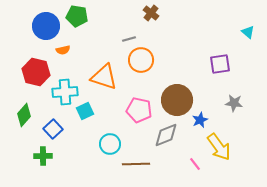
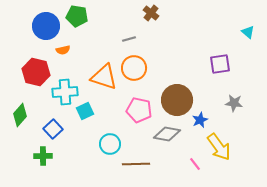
orange circle: moved 7 px left, 8 px down
green diamond: moved 4 px left
gray diamond: moved 1 px right, 1 px up; rotated 32 degrees clockwise
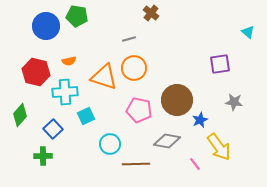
orange semicircle: moved 6 px right, 11 px down
gray star: moved 1 px up
cyan square: moved 1 px right, 5 px down
gray diamond: moved 7 px down
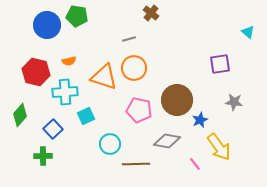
blue circle: moved 1 px right, 1 px up
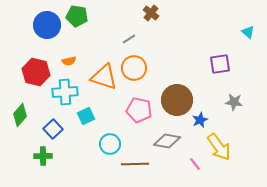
gray line: rotated 16 degrees counterclockwise
brown line: moved 1 px left
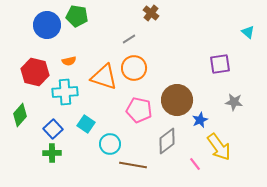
red hexagon: moved 1 px left
cyan square: moved 8 px down; rotated 30 degrees counterclockwise
gray diamond: rotated 48 degrees counterclockwise
green cross: moved 9 px right, 3 px up
brown line: moved 2 px left, 1 px down; rotated 12 degrees clockwise
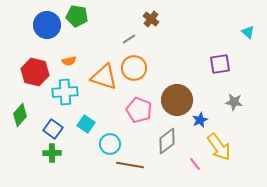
brown cross: moved 6 px down
pink pentagon: rotated 10 degrees clockwise
blue square: rotated 12 degrees counterclockwise
brown line: moved 3 px left
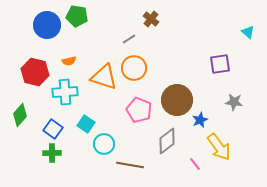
cyan circle: moved 6 px left
